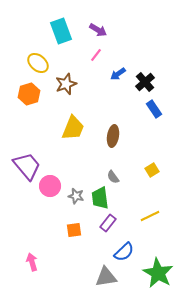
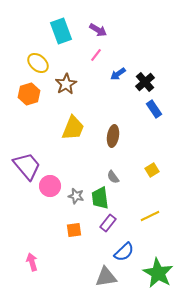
brown star: rotated 10 degrees counterclockwise
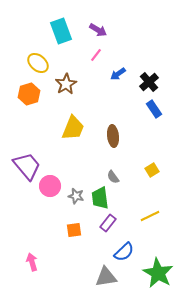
black cross: moved 4 px right
brown ellipse: rotated 15 degrees counterclockwise
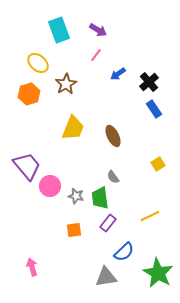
cyan rectangle: moved 2 px left, 1 px up
brown ellipse: rotated 20 degrees counterclockwise
yellow square: moved 6 px right, 6 px up
pink arrow: moved 5 px down
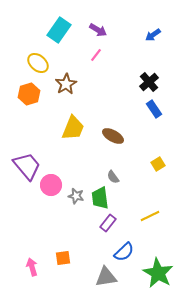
cyan rectangle: rotated 55 degrees clockwise
blue arrow: moved 35 px right, 39 px up
brown ellipse: rotated 35 degrees counterclockwise
pink circle: moved 1 px right, 1 px up
orange square: moved 11 px left, 28 px down
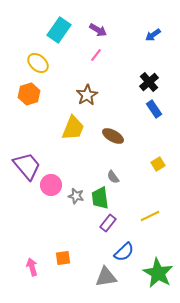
brown star: moved 21 px right, 11 px down
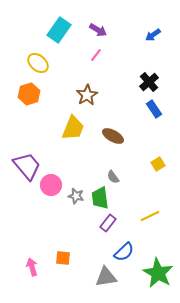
orange square: rotated 14 degrees clockwise
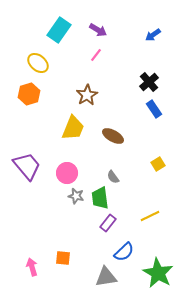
pink circle: moved 16 px right, 12 px up
